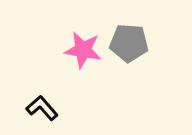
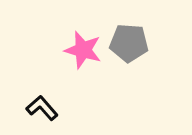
pink star: rotated 6 degrees clockwise
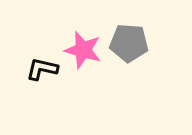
black L-shape: moved 39 px up; rotated 36 degrees counterclockwise
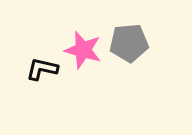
gray pentagon: rotated 9 degrees counterclockwise
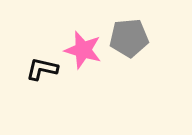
gray pentagon: moved 5 px up
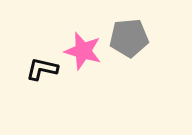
pink star: moved 1 px down
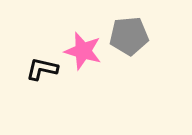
gray pentagon: moved 2 px up
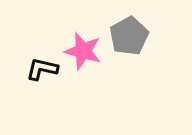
gray pentagon: rotated 24 degrees counterclockwise
